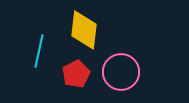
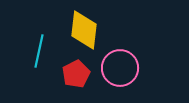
pink circle: moved 1 px left, 4 px up
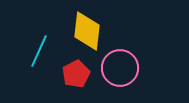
yellow diamond: moved 3 px right, 1 px down
cyan line: rotated 12 degrees clockwise
